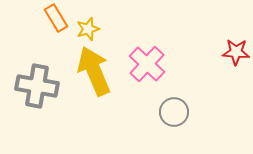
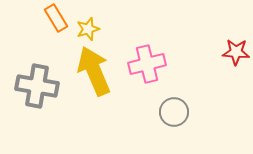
pink cross: rotated 33 degrees clockwise
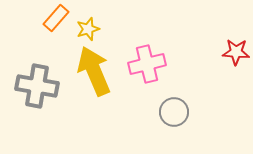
orange rectangle: rotated 72 degrees clockwise
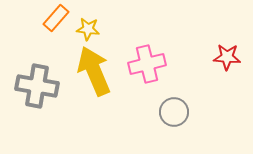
yellow star: rotated 25 degrees clockwise
red star: moved 9 px left, 5 px down
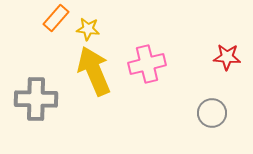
gray cross: moved 1 px left, 13 px down; rotated 9 degrees counterclockwise
gray circle: moved 38 px right, 1 px down
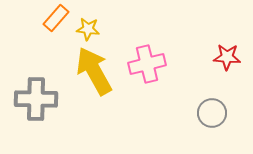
yellow arrow: rotated 6 degrees counterclockwise
